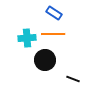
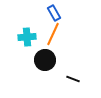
blue rectangle: rotated 28 degrees clockwise
orange line: rotated 65 degrees counterclockwise
cyan cross: moved 1 px up
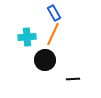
black line: rotated 24 degrees counterclockwise
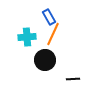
blue rectangle: moved 5 px left, 4 px down
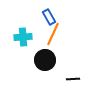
cyan cross: moved 4 px left
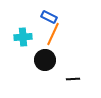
blue rectangle: rotated 35 degrees counterclockwise
